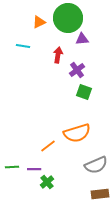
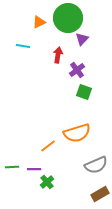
purple triangle: rotated 40 degrees counterclockwise
brown rectangle: rotated 24 degrees counterclockwise
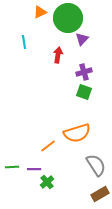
orange triangle: moved 1 px right, 10 px up
cyan line: moved 1 px right, 4 px up; rotated 72 degrees clockwise
purple cross: moved 7 px right, 2 px down; rotated 21 degrees clockwise
gray semicircle: rotated 100 degrees counterclockwise
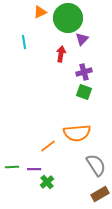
red arrow: moved 3 px right, 1 px up
orange semicircle: rotated 12 degrees clockwise
